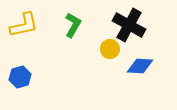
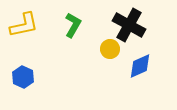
blue diamond: rotated 28 degrees counterclockwise
blue hexagon: moved 3 px right; rotated 20 degrees counterclockwise
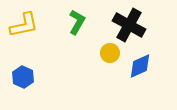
green L-shape: moved 4 px right, 3 px up
yellow circle: moved 4 px down
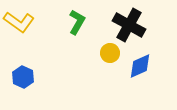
yellow L-shape: moved 5 px left, 3 px up; rotated 48 degrees clockwise
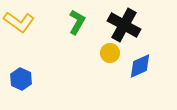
black cross: moved 5 px left
blue hexagon: moved 2 px left, 2 px down
